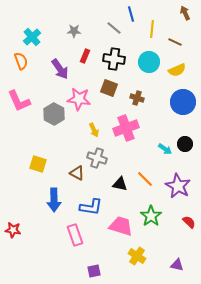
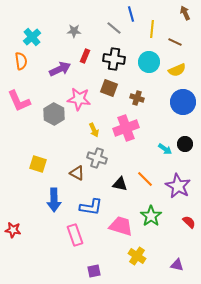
orange semicircle: rotated 12 degrees clockwise
purple arrow: rotated 80 degrees counterclockwise
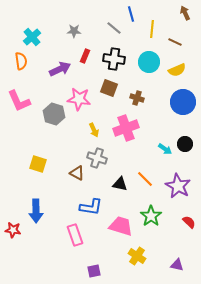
gray hexagon: rotated 10 degrees counterclockwise
blue arrow: moved 18 px left, 11 px down
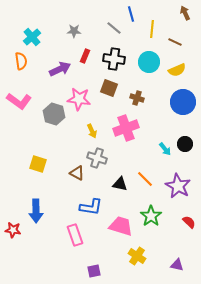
pink L-shape: rotated 30 degrees counterclockwise
yellow arrow: moved 2 px left, 1 px down
cyan arrow: rotated 16 degrees clockwise
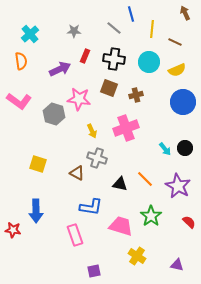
cyan cross: moved 2 px left, 3 px up
brown cross: moved 1 px left, 3 px up; rotated 32 degrees counterclockwise
black circle: moved 4 px down
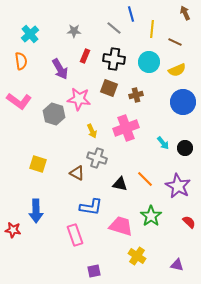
purple arrow: rotated 85 degrees clockwise
cyan arrow: moved 2 px left, 6 px up
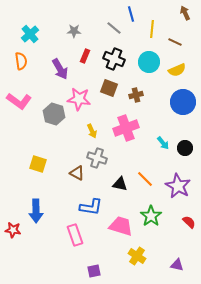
black cross: rotated 15 degrees clockwise
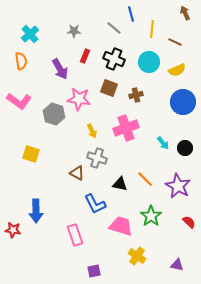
yellow square: moved 7 px left, 10 px up
blue L-shape: moved 4 px right, 3 px up; rotated 55 degrees clockwise
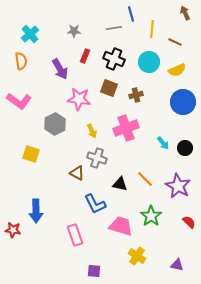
gray line: rotated 49 degrees counterclockwise
gray hexagon: moved 1 px right, 10 px down; rotated 15 degrees clockwise
purple square: rotated 16 degrees clockwise
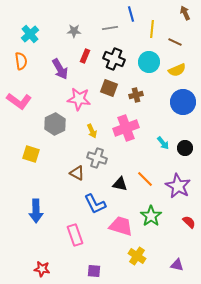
gray line: moved 4 px left
red star: moved 29 px right, 39 px down
